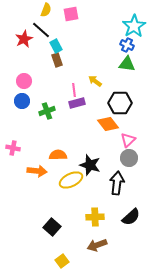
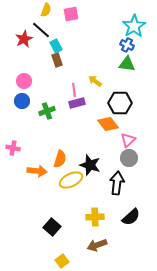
orange semicircle: moved 2 px right, 4 px down; rotated 108 degrees clockwise
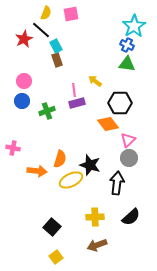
yellow semicircle: moved 3 px down
yellow square: moved 6 px left, 4 px up
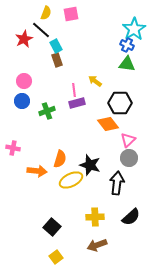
cyan star: moved 3 px down
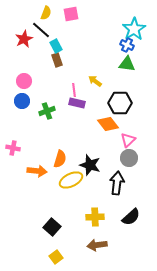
purple rectangle: rotated 28 degrees clockwise
brown arrow: rotated 12 degrees clockwise
